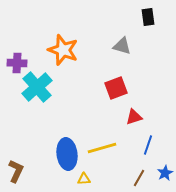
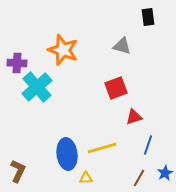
brown L-shape: moved 2 px right
yellow triangle: moved 2 px right, 1 px up
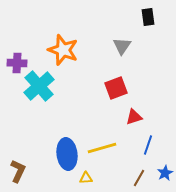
gray triangle: rotated 48 degrees clockwise
cyan cross: moved 2 px right, 1 px up
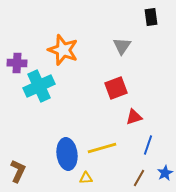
black rectangle: moved 3 px right
cyan cross: rotated 16 degrees clockwise
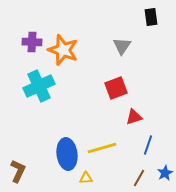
purple cross: moved 15 px right, 21 px up
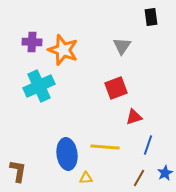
yellow line: moved 3 px right, 1 px up; rotated 20 degrees clockwise
brown L-shape: rotated 15 degrees counterclockwise
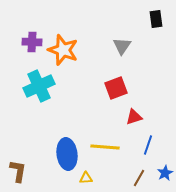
black rectangle: moved 5 px right, 2 px down
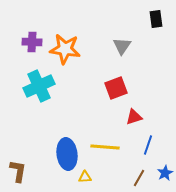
orange star: moved 2 px right, 1 px up; rotated 12 degrees counterclockwise
yellow triangle: moved 1 px left, 1 px up
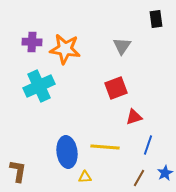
blue ellipse: moved 2 px up
